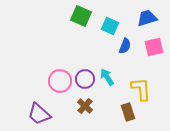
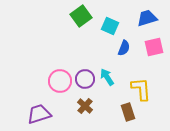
green square: rotated 30 degrees clockwise
blue semicircle: moved 1 px left, 2 px down
purple trapezoid: rotated 120 degrees clockwise
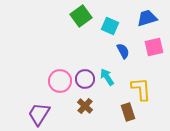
blue semicircle: moved 1 px left, 3 px down; rotated 49 degrees counterclockwise
purple trapezoid: rotated 40 degrees counterclockwise
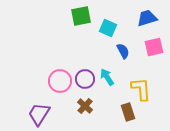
green square: rotated 25 degrees clockwise
cyan square: moved 2 px left, 2 px down
